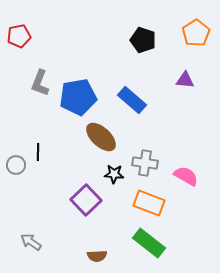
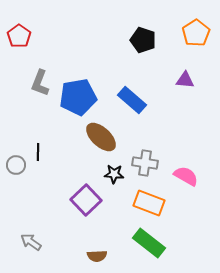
red pentagon: rotated 25 degrees counterclockwise
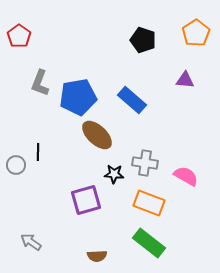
brown ellipse: moved 4 px left, 2 px up
purple square: rotated 28 degrees clockwise
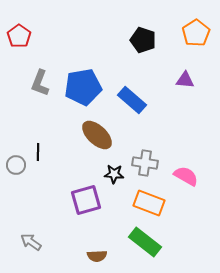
blue pentagon: moved 5 px right, 10 px up
green rectangle: moved 4 px left, 1 px up
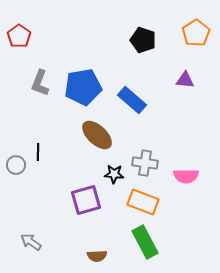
pink semicircle: rotated 150 degrees clockwise
orange rectangle: moved 6 px left, 1 px up
green rectangle: rotated 24 degrees clockwise
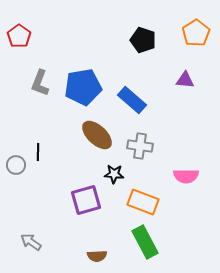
gray cross: moved 5 px left, 17 px up
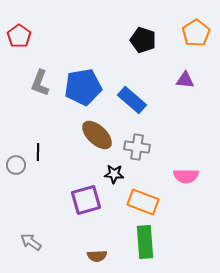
gray cross: moved 3 px left, 1 px down
green rectangle: rotated 24 degrees clockwise
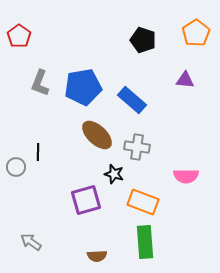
gray circle: moved 2 px down
black star: rotated 12 degrees clockwise
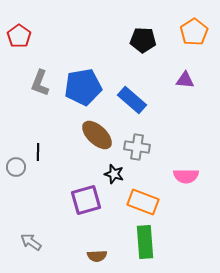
orange pentagon: moved 2 px left, 1 px up
black pentagon: rotated 15 degrees counterclockwise
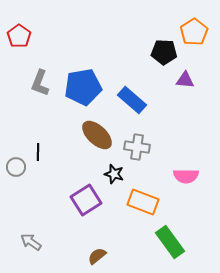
black pentagon: moved 21 px right, 12 px down
purple square: rotated 16 degrees counterclockwise
green rectangle: moved 25 px right; rotated 32 degrees counterclockwise
brown semicircle: rotated 144 degrees clockwise
